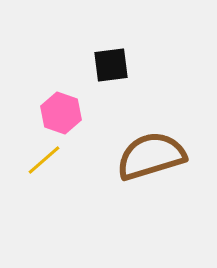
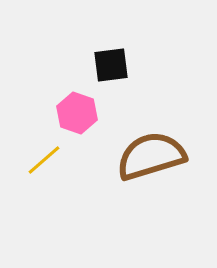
pink hexagon: moved 16 px right
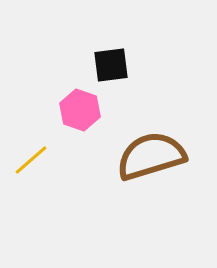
pink hexagon: moved 3 px right, 3 px up
yellow line: moved 13 px left
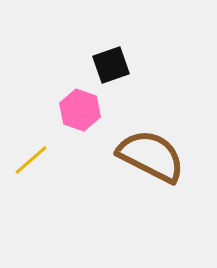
black square: rotated 12 degrees counterclockwise
brown semicircle: rotated 44 degrees clockwise
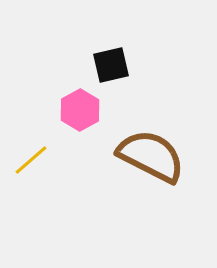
black square: rotated 6 degrees clockwise
pink hexagon: rotated 12 degrees clockwise
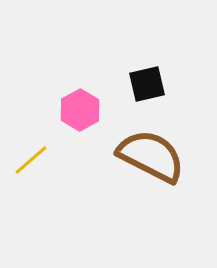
black square: moved 36 px right, 19 px down
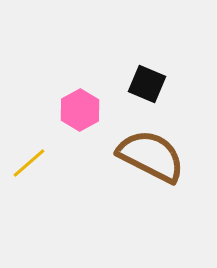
black square: rotated 36 degrees clockwise
yellow line: moved 2 px left, 3 px down
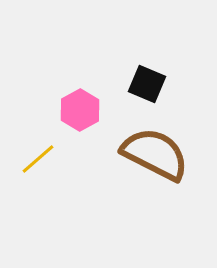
brown semicircle: moved 4 px right, 2 px up
yellow line: moved 9 px right, 4 px up
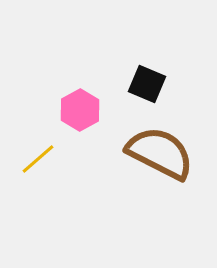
brown semicircle: moved 5 px right, 1 px up
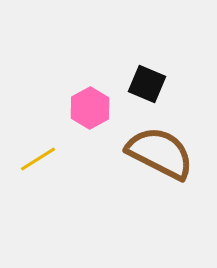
pink hexagon: moved 10 px right, 2 px up
yellow line: rotated 9 degrees clockwise
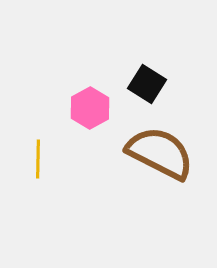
black square: rotated 9 degrees clockwise
yellow line: rotated 57 degrees counterclockwise
